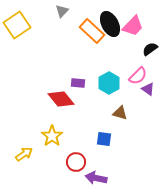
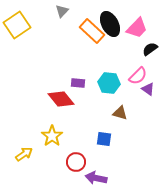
pink trapezoid: moved 4 px right, 2 px down
cyan hexagon: rotated 25 degrees counterclockwise
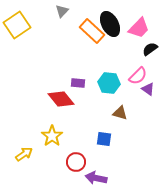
pink trapezoid: moved 2 px right
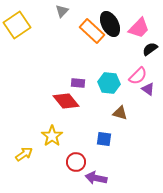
red diamond: moved 5 px right, 2 px down
